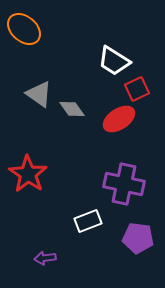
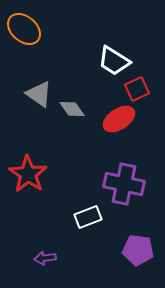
white rectangle: moved 4 px up
purple pentagon: moved 12 px down
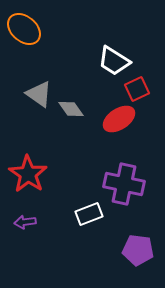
gray diamond: moved 1 px left
white rectangle: moved 1 px right, 3 px up
purple arrow: moved 20 px left, 36 px up
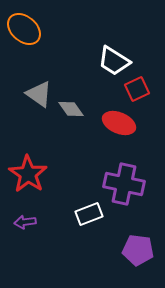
red ellipse: moved 4 px down; rotated 56 degrees clockwise
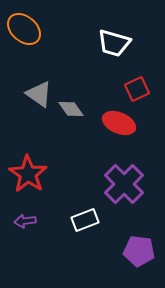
white trapezoid: moved 18 px up; rotated 16 degrees counterclockwise
purple cross: rotated 33 degrees clockwise
white rectangle: moved 4 px left, 6 px down
purple arrow: moved 1 px up
purple pentagon: moved 1 px right, 1 px down
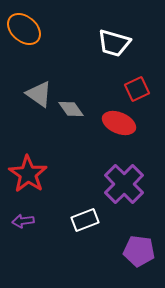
purple arrow: moved 2 px left
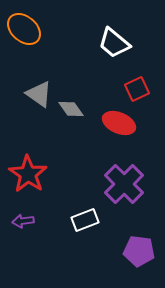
white trapezoid: rotated 24 degrees clockwise
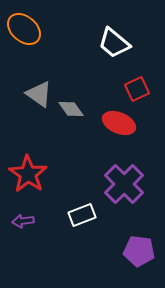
white rectangle: moved 3 px left, 5 px up
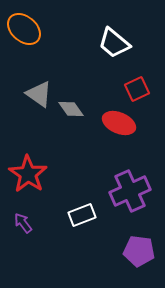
purple cross: moved 6 px right, 7 px down; rotated 21 degrees clockwise
purple arrow: moved 2 px down; rotated 60 degrees clockwise
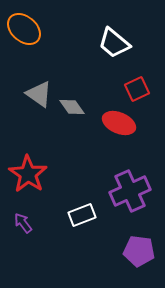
gray diamond: moved 1 px right, 2 px up
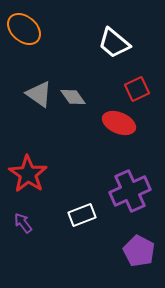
gray diamond: moved 1 px right, 10 px up
purple pentagon: rotated 20 degrees clockwise
